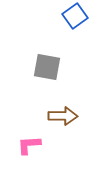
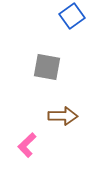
blue square: moved 3 px left
pink L-shape: moved 2 px left; rotated 40 degrees counterclockwise
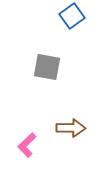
brown arrow: moved 8 px right, 12 px down
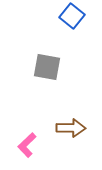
blue square: rotated 15 degrees counterclockwise
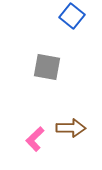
pink L-shape: moved 8 px right, 6 px up
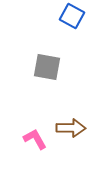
blue square: rotated 10 degrees counterclockwise
pink L-shape: rotated 105 degrees clockwise
